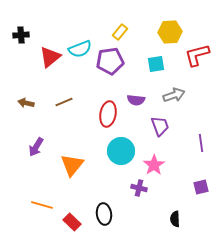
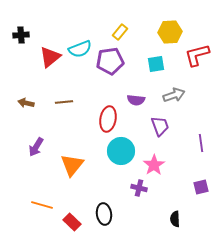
brown line: rotated 18 degrees clockwise
red ellipse: moved 5 px down
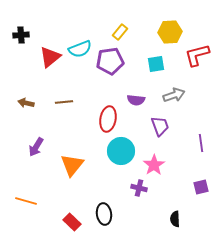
orange line: moved 16 px left, 4 px up
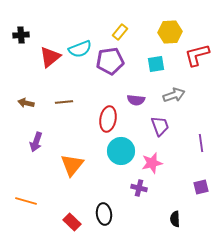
purple arrow: moved 5 px up; rotated 12 degrees counterclockwise
pink star: moved 2 px left, 2 px up; rotated 20 degrees clockwise
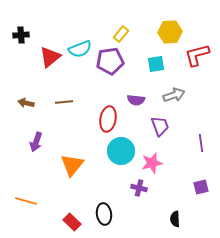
yellow rectangle: moved 1 px right, 2 px down
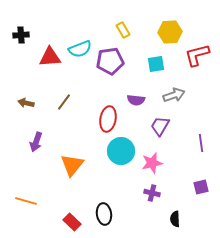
yellow rectangle: moved 2 px right, 4 px up; rotated 70 degrees counterclockwise
red triangle: rotated 35 degrees clockwise
brown line: rotated 48 degrees counterclockwise
purple trapezoid: rotated 130 degrees counterclockwise
purple cross: moved 13 px right, 5 px down
